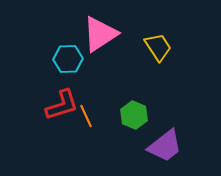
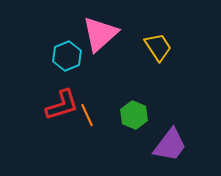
pink triangle: rotated 9 degrees counterclockwise
cyan hexagon: moved 1 px left, 3 px up; rotated 20 degrees counterclockwise
orange line: moved 1 px right, 1 px up
purple trapezoid: moved 5 px right, 1 px up; rotated 15 degrees counterclockwise
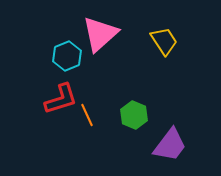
yellow trapezoid: moved 6 px right, 6 px up
red L-shape: moved 1 px left, 6 px up
